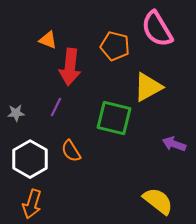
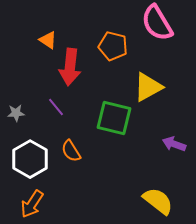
pink semicircle: moved 6 px up
orange triangle: rotated 12 degrees clockwise
orange pentagon: moved 2 px left
purple line: rotated 66 degrees counterclockwise
orange arrow: rotated 16 degrees clockwise
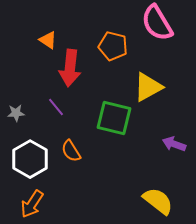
red arrow: moved 1 px down
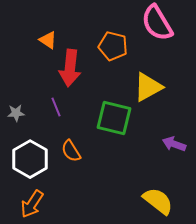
purple line: rotated 18 degrees clockwise
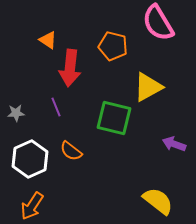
pink semicircle: moved 1 px right
orange semicircle: rotated 20 degrees counterclockwise
white hexagon: rotated 6 degrees clockwise
orange arrow: moved 2 px down
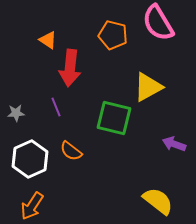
orange pentagon: moved 11 px up
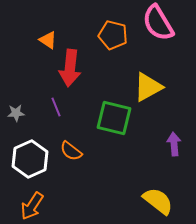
purple arrow: rotated 65 degrees clockwise
